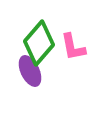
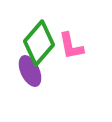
pink L-shape: moved 2 px left, 1 px up
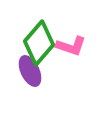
pink L-shape: rotated 60 degrees counterclockwise
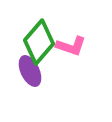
green diamond: moved 1 px up
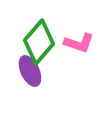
pink L-shape: moved 8 px right, 3 px up
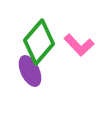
pink L-shape: moved 2 px down; rotated 28 degrees clockwise
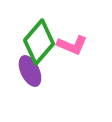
pink L-shape: moved 7 px left; rotated 24 degrees counterclockwise
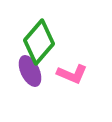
pink L-shape: moved 29 px down
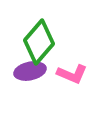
purple ellipse: rotated 76 degrees counterclockwise
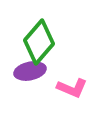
pink L-shape: moved 14 px down
